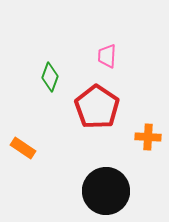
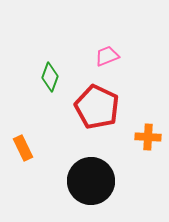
pink trapezoid: rotated 65 degrees clockwise
red pentagon: rotated 9 degrees counterclockwise
orange rectangle: rotated 30 degrees clockwise
black circle: moved 15 px left, 10 px up
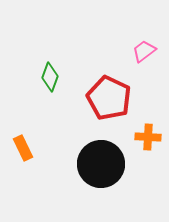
pink trapezoid: moved 37 px right, 5 px up; rotated 15 degrees counterclockwise
red pentagon: moved 12 px right, 9 px up
black circle: moved 10 px right, 17 px up
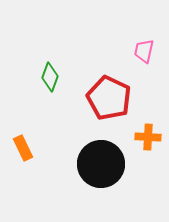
pink trapezoid: rotated 40 degrees counterclockwise
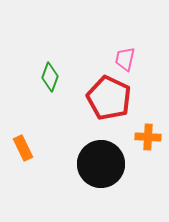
pink trapezoid: moved 19 px left, 8 px down
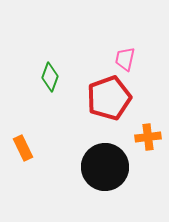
red pentagon: rotated 27 degrees clockwise
orange cross: rotated 10 degrees counterclockwise
black circle: moved 4 px right, 3 px down
